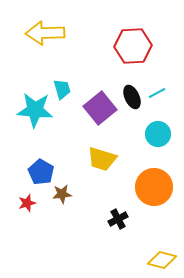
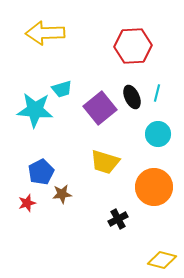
cyan trapezoid: rotated 90 degrees clockwise
cyan line: rotated 48 degrees counterclockwise
yellow trapezoid: moved 3 px right, 3 px down
blue pentagon: rotated 15 degrees clockwise
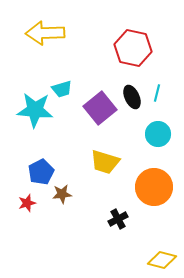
red hexagon: moved 2 px down; rotated 15 degrees clockwise
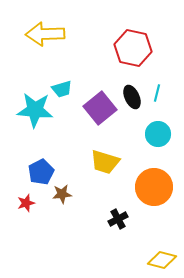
yellow arrow: moved 1 px down
red star: moved 1 px left
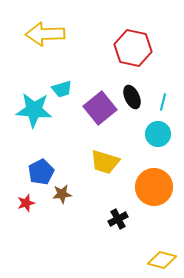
cyan line: moved 6 px right, 9 px down
cyan star: moved 1 px left
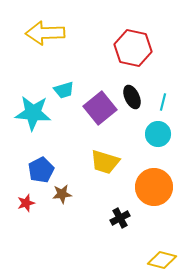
yellow arrow: moved 1 px up
cyan trapezoid: moved 2 px right, 1 px down
cyan star: moved 1 px left, 3 px down
blue pentagon: moved 2 px up
black cross: moved 2 px right, 1 px up
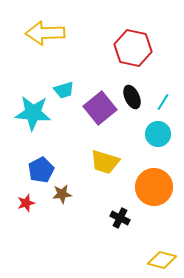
cyan line: rotated 18 degrees clockwise
black cross: rotated 36 degrees counterclockwise
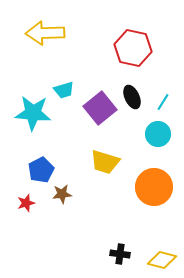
black cross: moved 36 px down; rotated 18 degrees counterclockwise
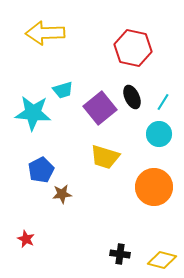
cyan trapezoid: moved 1 px left
cyan circle: moved 1 px right
yellow trapezoid: moved 5 px up
red star: moved 36 px down; rotated 30 degrees counterclockwise
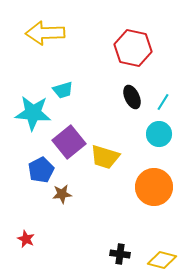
purple square: moved 31 px left, 34 px down
